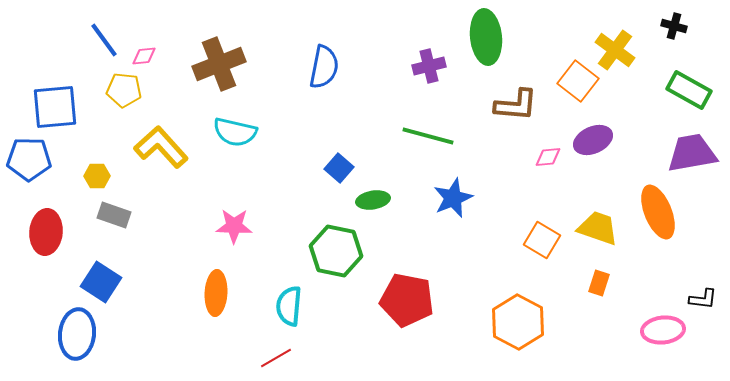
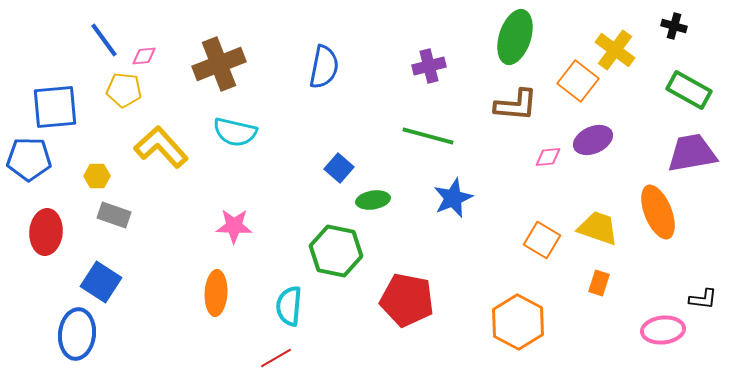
green ellipse at (486, 37): moved 29 px right; rotated 24 degrees clockwise
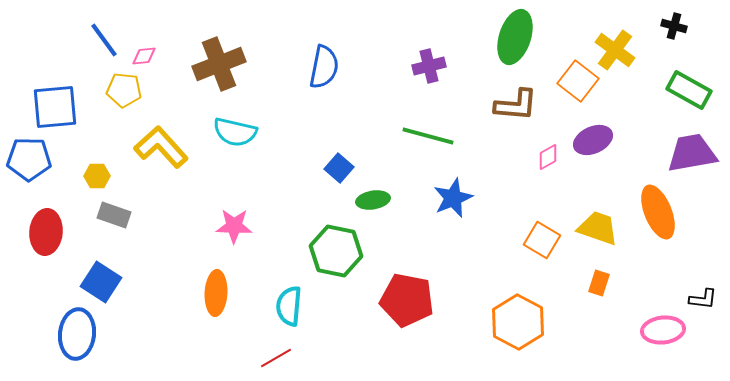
pink diamond at (548, 157): rotated 24 degrees counterclockwise
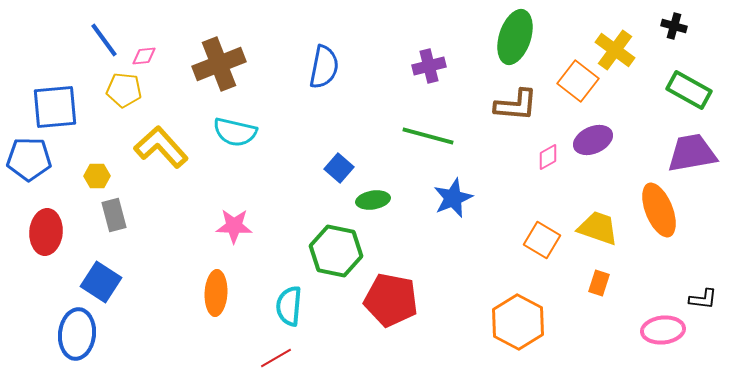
orange ellipse at (658, 212): moved 1 px right, 2 px up
gray rectangle at (114, 215): rotated 56 degrees clockwise
red pentagon at (407, 300): moved 16 px left
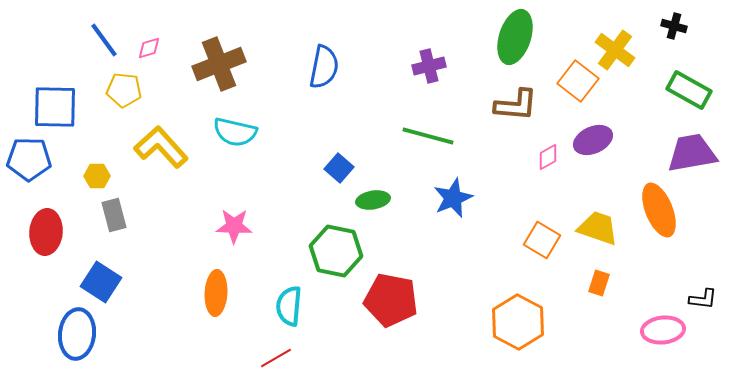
pink diamond at (144, 56): moved 5 px right, 8 px up; rotated 10 degrees counterclockwise
blue square at (55, 107): rotated 6 degrees clockwise
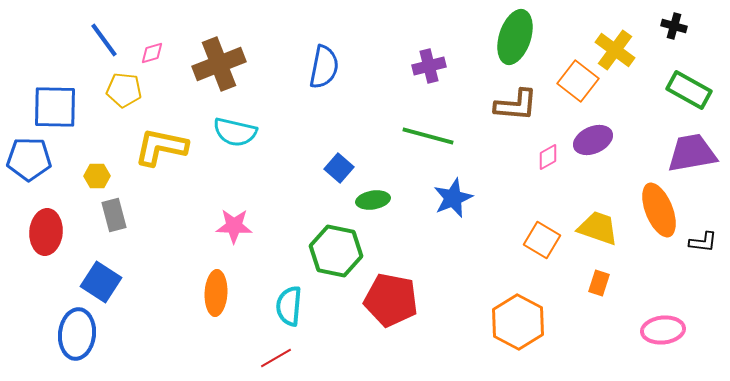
pink diamond at (149, 48): moved 3 px right, 5 px down
yellow L-shape at (161, 147): rotated 36 degrees counterclockwise
black L-shape at (703, 299): moved 57 px up
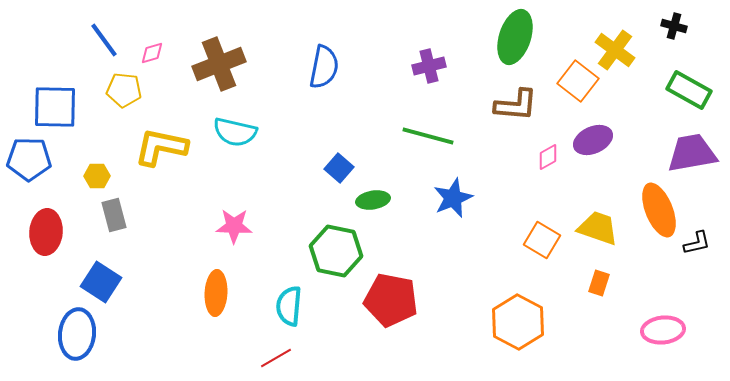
black L-shape at (703, 242): moved 6 px left, 1 px down; rotated 20 degrees counterclockwise
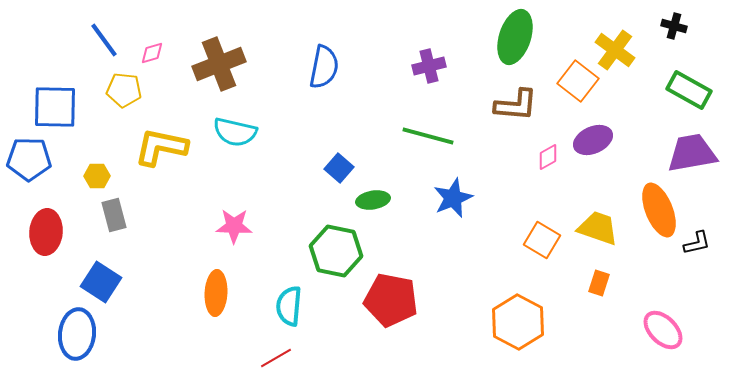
pink ellipse at (663, 330): rotated 51 degrees clockwise
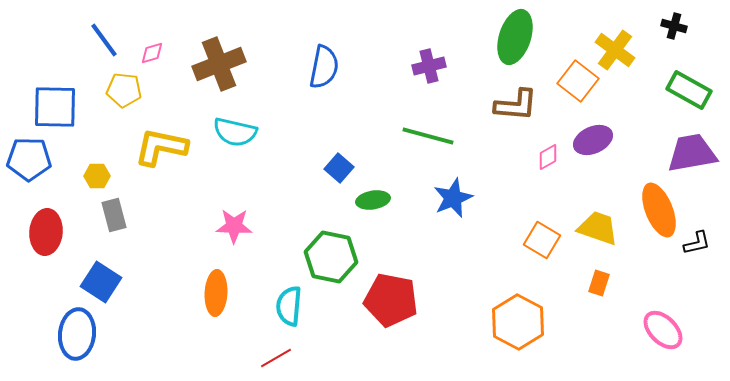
green hexagon at (336, 251): moved 5 px left, 6 px down
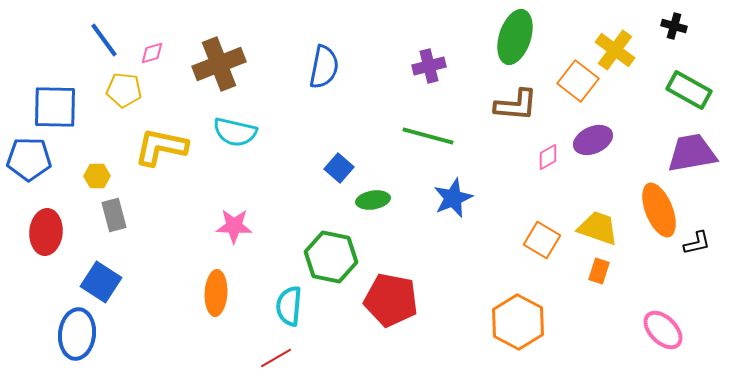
orange rectangle at (599, 283): moved 12 px up
